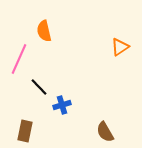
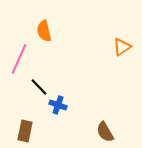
orange triangle: moved 2 px right
blue cross: moved 4 px left; rotated 36 degrees clockwise
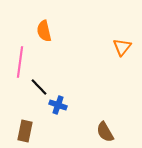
orange triangle: rotated 18 degrees counterclockwise
pink line: moved 1 px right, 3 px down; rotated 16 degrees counterclockwise
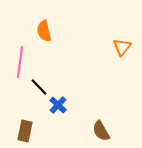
blue cross: rotated 24 degrees clockwise
brown semicircle: moved 4 px left, 1 px up
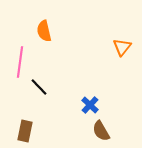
blue cross: moved 32 px right
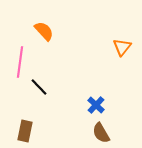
orange semicircle: rotated 150 degrees clockwise
blue cross: moved 6 px right
brown semicircle: moved 2 px down
